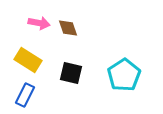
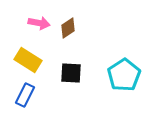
brown diamond: rotated 75 degrees clockwise
black square: rotated 10 degrees counterclockwise
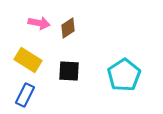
black square: moved 2 px left, 2 px up
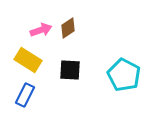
pink arrow: moved 2 px right, 7 px down; rotated 30 degrees counterclockwise
black square: moved 1 px right, 1 px up
cyan pentagon: rotated 12 degrees counterclockwise
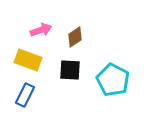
brown diamond: moved 7 px right, 9 px down
yellow rectangle: rotated 12 degrees counterclockwise
cyan pentagon: moved 11 px left, 5 px down
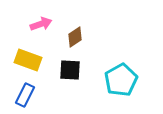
pink arrow: moved 6 px up
cyan pentagon: moved 8 px right; rotated 16 degrees clockwise
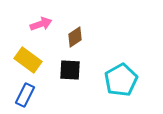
yellow rectangle: rotated 16 degrees clockwise
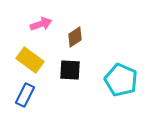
yellow rectangle: moved 2 px right
cyan pentagon: rotated 20 degrees counterclockwise
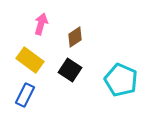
pink arrow: rotated 55 degrees counterclockwise
black square: rotated 30 degrees clockwise
